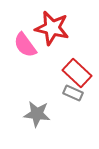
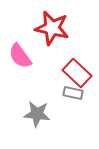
pink semicircle: moved 5 px left, 11 px down
gray rectangle: rotated 12 degrees counterclockwise
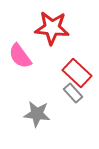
red star: rotated 8 degrees counterclockwise
gray rectangle: rotated 36 degrees clockwise
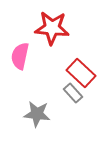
pink semicircle: rotated 48 degrees clockwise
red rectangle: moved 4 px right
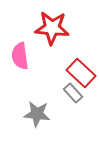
pink semicircle: rotated 20 degrees counterclockwise
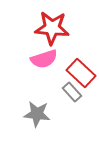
pink semicircle: moved 24 px right, 3 px down; rotated 100 degrees counterclockwise
gray rectangle: moved 1 px left, 1 px up
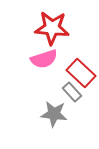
gray star: moved 17 px right
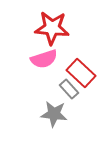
gray rectangle: moved 3 px left, 3 px up
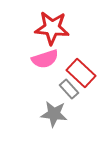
pink semicircle: moved 1 px right
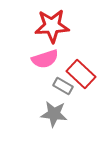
red star: moved 2 px up; rotated 8 degrees counterclockwise
red rectangle: moved 1 px down
gray rectangle: moved 6 px left, 3 px up; rotated 18 degrees counterclockwise
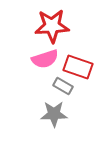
red rectangle: moved 3 px left, 7 px up; rotated 24 degrees counterclockwise
gray star: rotated 8 degrees counterclockwise
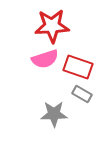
gray rectangle: moved 19 px right, 8 px down
